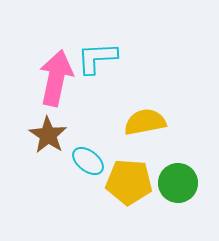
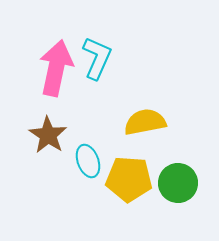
cyan L-shape: rotated 117 degrees clockwise
pink arrow: moved 10 px up
cyan ellipse: rotated 32 degrees clockwise
yellow pentagon: moved 3 px up
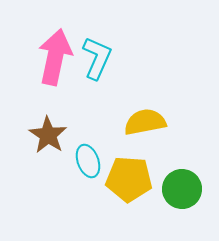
pink arrow: moved 1 px left, 11 px up
green circle: moved 4 px right, 6 px down
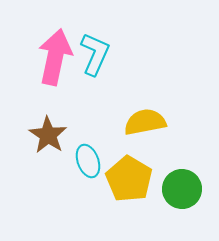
cyan L-shape: moved 2 px left, 4 px up
yellow pentagon: rotated 27 degrees clockwise
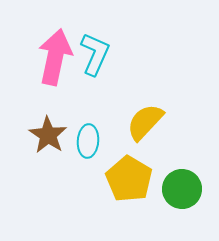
yellow semicircle: rotated 36 degrees counterclockwise
cyan ellipse: moved 20 px up; rotated 24 degrees clockwise
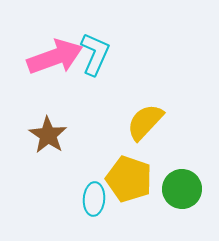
pink arrow: rotated 58 degrees clockwise
cyan ellipse: moved 6 px right, 58 px down
yellow pentagon: rotated 12 degrees counterclockwise
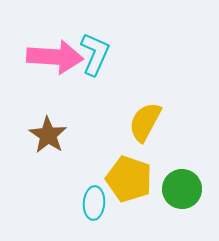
pink arrow: rotated 24 degrees clockwise
yellow semicircle: rotated 15 degrees counterclockwise
cyan ellipse: moved 4 px down
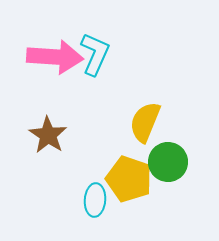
yellow semicircle: rotated 6 degrees counterclockwise
green circle: moved 14 px left, 27 px up
cyan ellipse: moved 1 px right, 3 px up
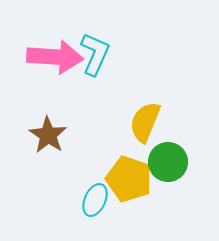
cyan ellipse: rotated 20 degrees clockwise
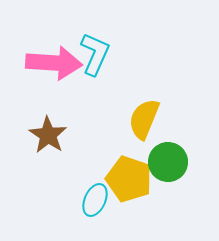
pink arrow: moved 1 px left, 6 px down
yellow semicircle: moved 1 px left, 3 px up
